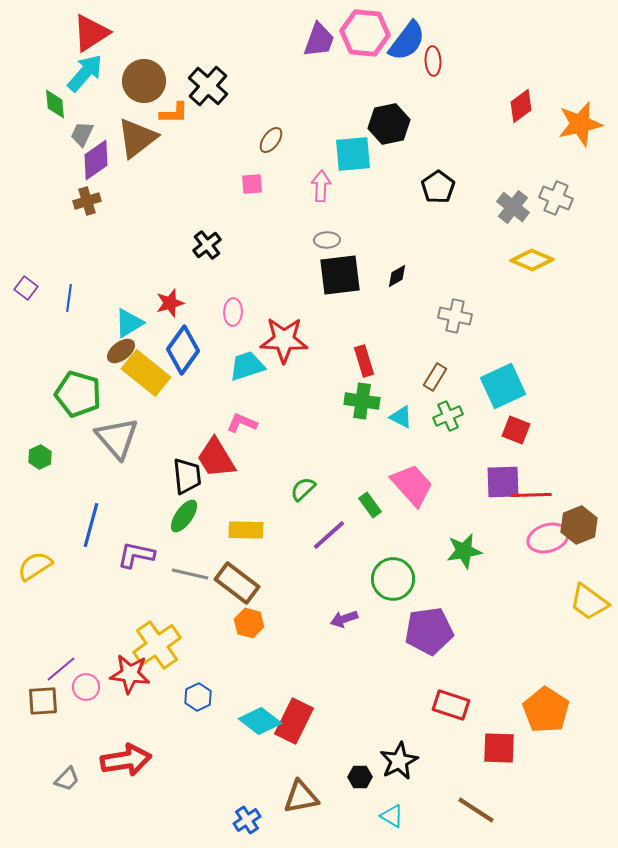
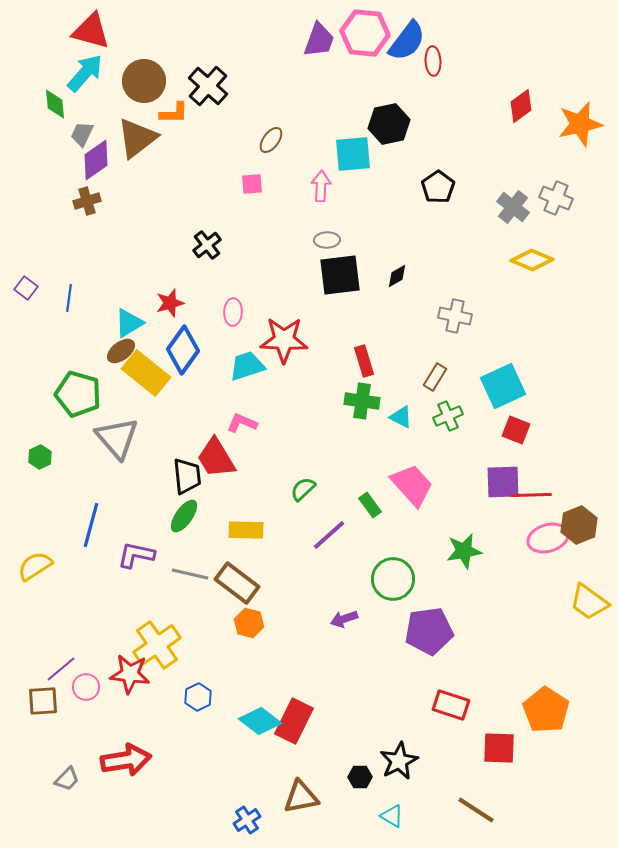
red triangle at (91, 33): moved 2 px up; rotated 48 degrees clockwise
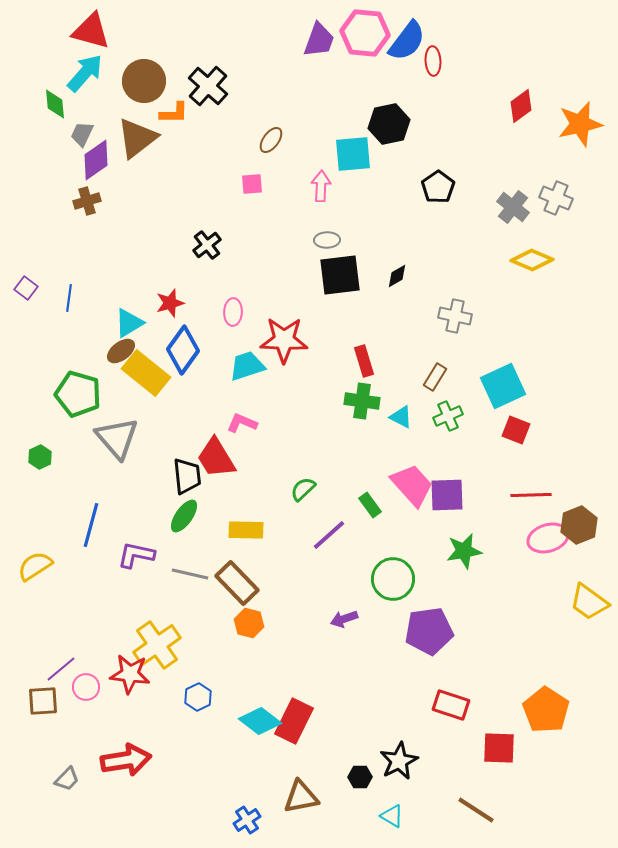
purple square at (503, 482): moved 56 px left, 13 px down
brown rectangle at (237, 583): rotated 9 degrees clockwise
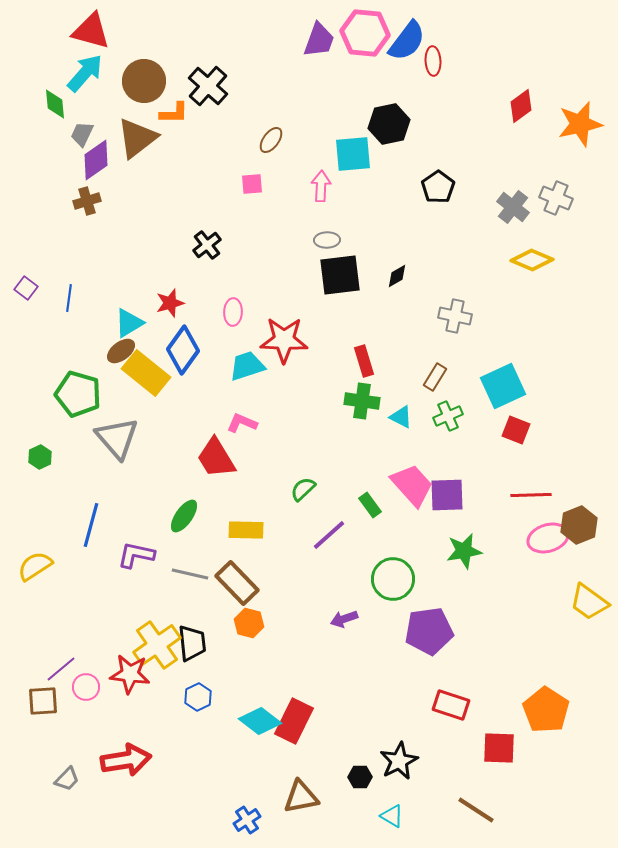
black trapezoid at (187, 476): moved 5 px right, 167 px down
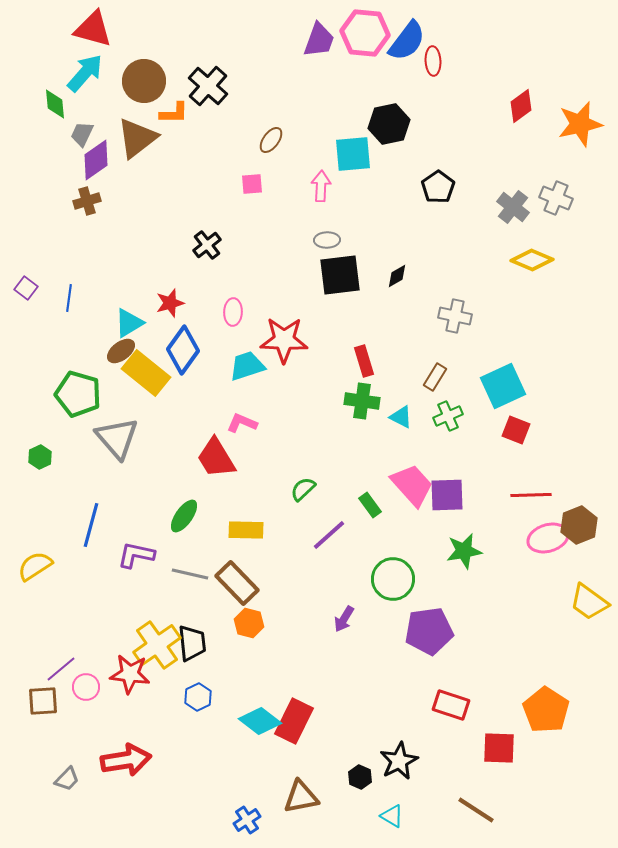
red triangle at (91, 31): moved 2 px right, 2 px up
purple arrow at (344, 619): rotated 40 degrees counterclockwise
black hexagon at (360, 777): rotated 25 degrees clockwise
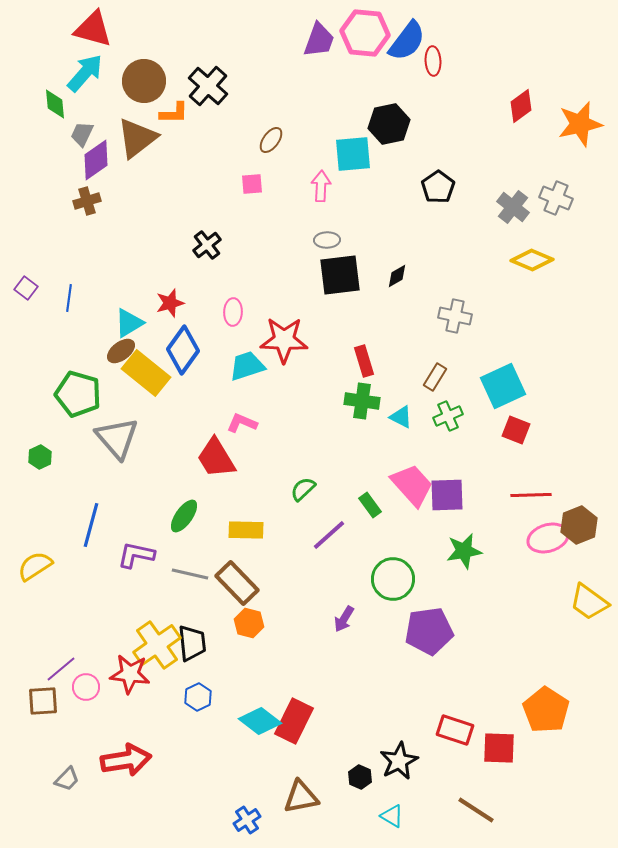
red rectangle at (451, 705): moved 4 px right, 25 px down
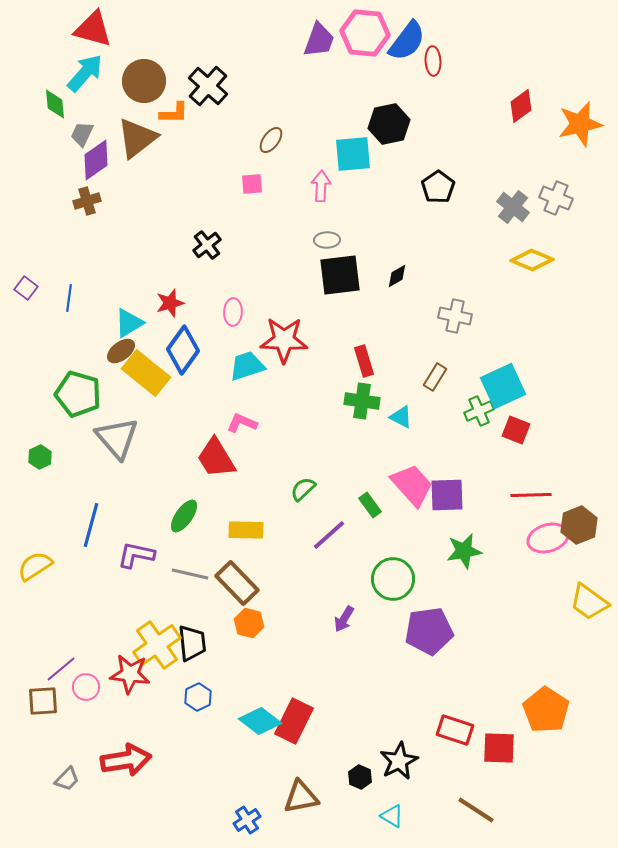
green cross at (448, 416): moved 31 px right, 5 px up
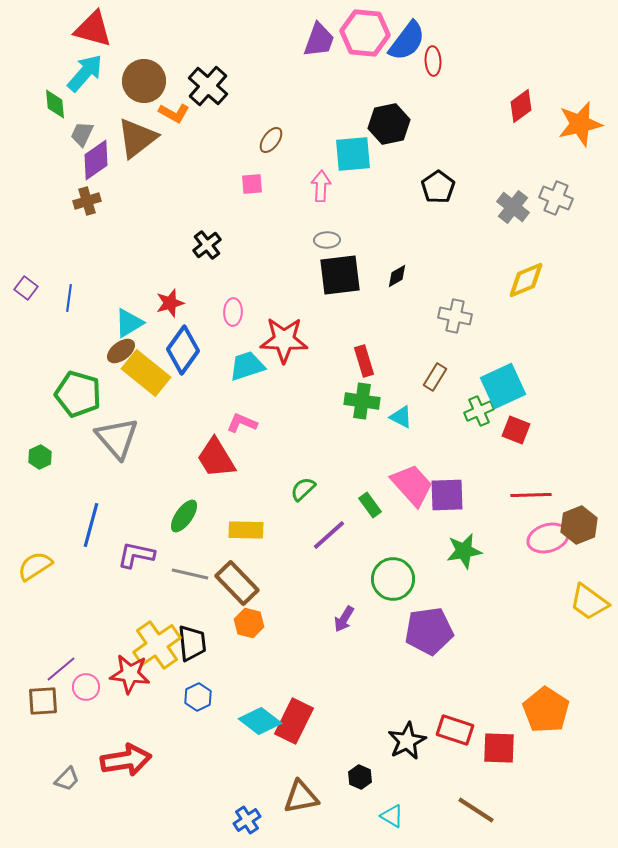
orange L-shape at (174, 113): rotated 28 degrees clockwise
yellow diamond at (532, 260): moved 6 px left, 20 px down; rotated 45 degrees counterclockwise
black star at (399, 761): moved 8 px right, 20 px up
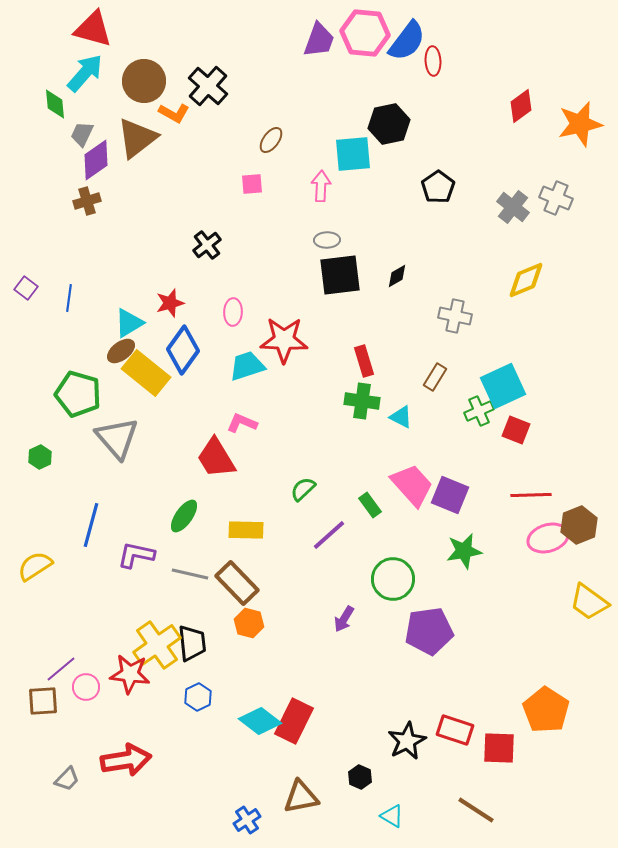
purple square at (447, 495): moved 3 px right; rotated 24 degrees clockwise
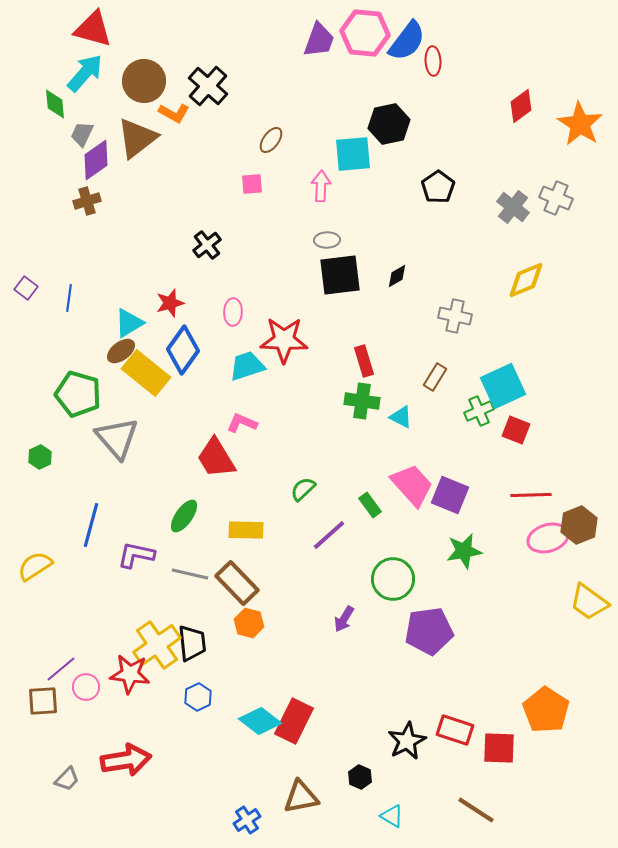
orange star at (580, 124): rotated 27 degrees counterclockwise
